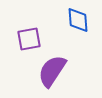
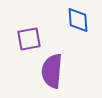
purple semicircle: rotated 28 degrees counterclockwise
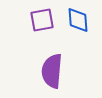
purple square: moved 13 px right, 19 px up
